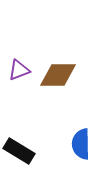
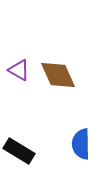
purple triangle: rotated 50 degrees clockwise
brown diamond: rotated 66 degrees clockwise
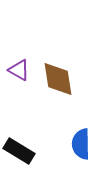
brown diamond: moved 4 px down; rotated 15 degrees clockwise
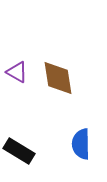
purple triangle: moved 2 px left, 2 px down
brown diamond: moved 1 px up
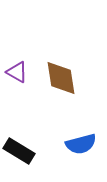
brown diamond: moved 3 px right
blue semicircle: rotated 104 degrees counterclockwise
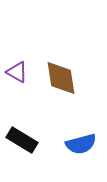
black rectangle: moved 3 px right, 11 px up
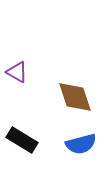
brown diamond: moved 14 px right, 19 px down; rotated 9 degrees counterclockwise
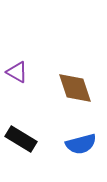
brown diamond: moved 9 px up
black rectangle: moved 1 px left, 1 px up
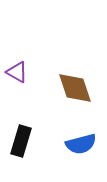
black rectangle: moved 2 px down; rotated 76 degrees clockwise
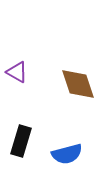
brown diamond: moved 3 px right, 4 px up
blue semicircle: moved 14 px left, 10 px down
